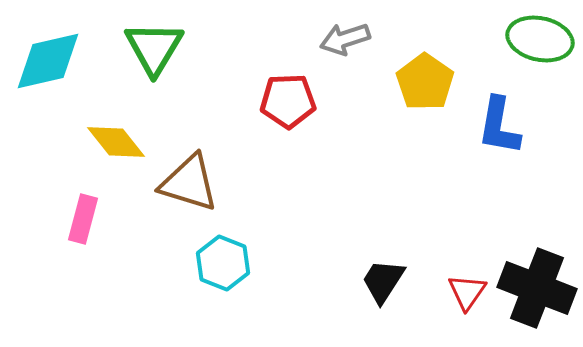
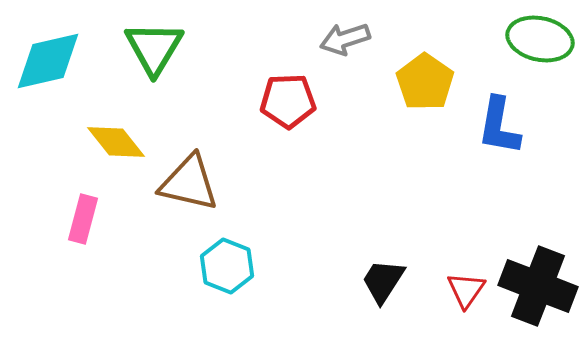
brown triangle: rotated 4 degrees counterclockwise
cyan hexagon: moved 4 px right, 3 px down
black cross: moved 1 px right, 2 px up
red triangle: moved 1 px left, 2 px up
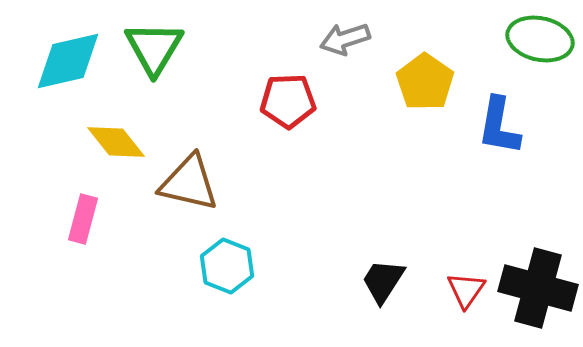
cyan diamond: moved 20 px right
black cross: moved 2 px down; rotated 6 degrees counterclockwise
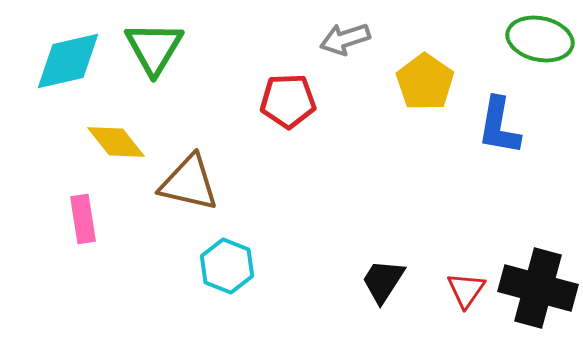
pink rectangle: rotated 24 degrees counterclockwise
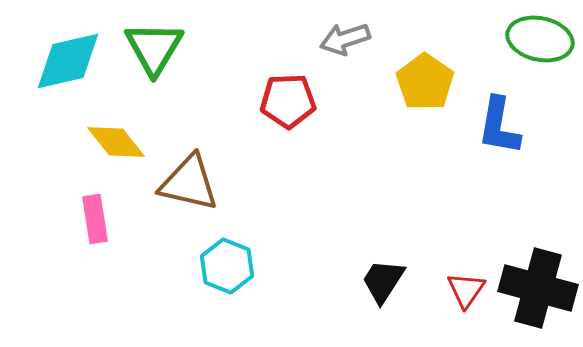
pink rectangle: moved 12 px right
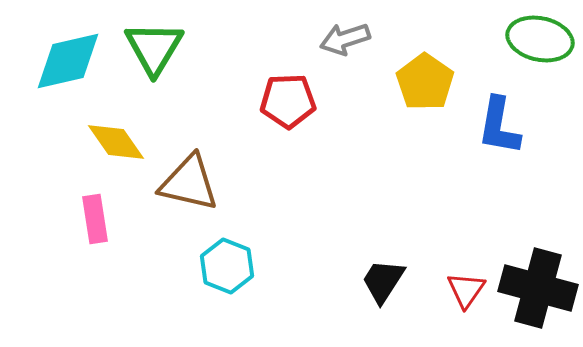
yellow diamond: rotated 4 degrees clockwise
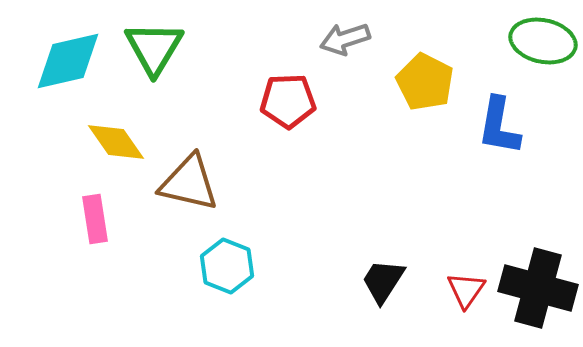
green ellipse: moved 3 px right, 2 px down
yellow pentagon: rotated 8 degrees counterclockwise
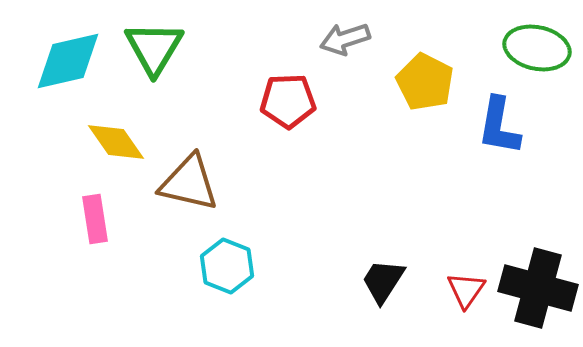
green ellipse: moved 6 px left, 7 px down
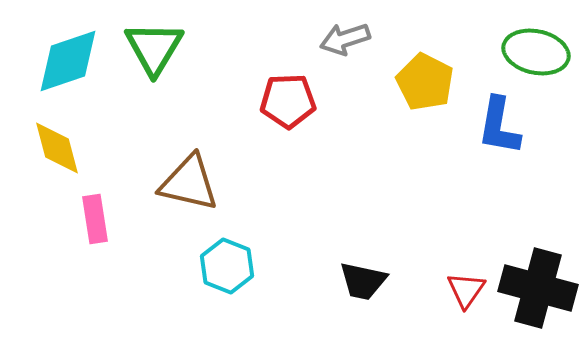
green ellipse: moved 1 px left, 4 px down
cyan diamond: rotated 6 degrees counterclockwise
yellow diamond: moved 59 px left, 6 px down; rotated 20 degrees clockwise
black trapezoid: moved 20 px left; rotated 111 degrees counterclockwise
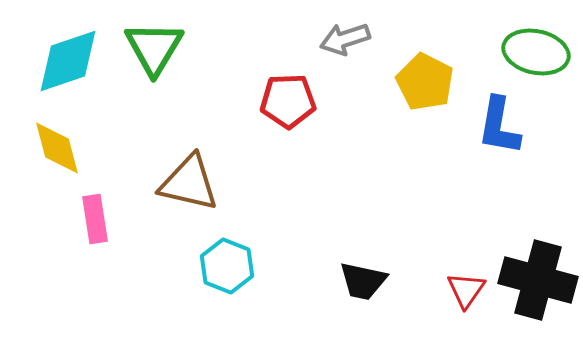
black cross: moved 8 px up
